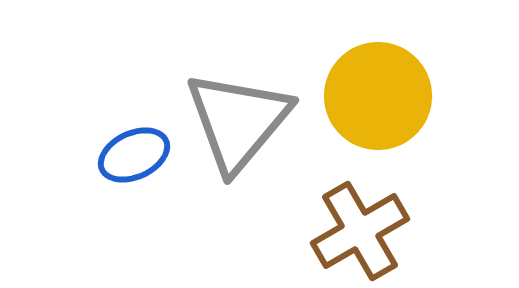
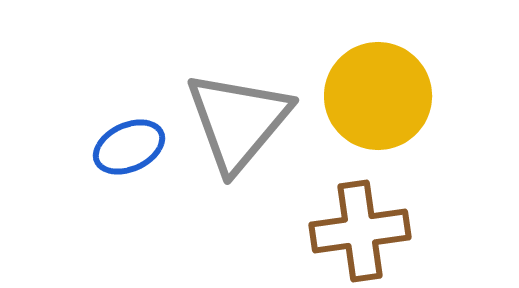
blue ellipse: moved 5 px left, 8 px up
brown cross: rotated 22 degrees clockwise
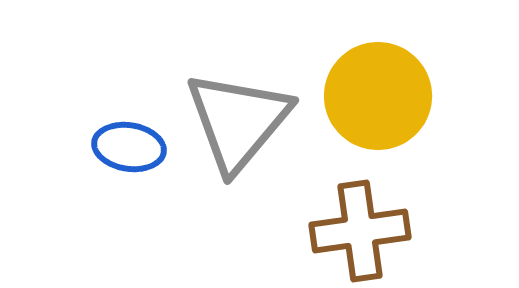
blue ellipse: rotated 34 degrees clockwise
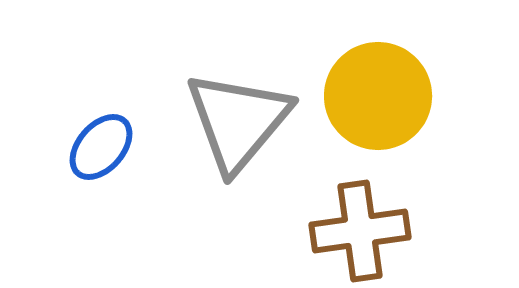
blue ellipse: moved 28 px left; rotated 58 degrees counterclockwise
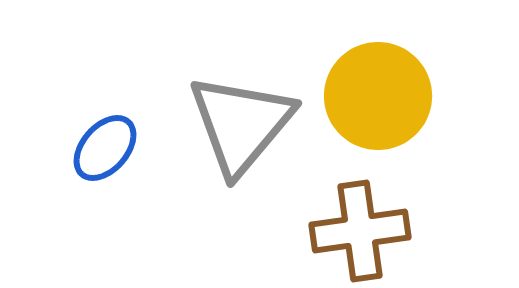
gray triangle: moved 3 px right, 3 px down
blue ellipse: moved 4 px right, 1 px down
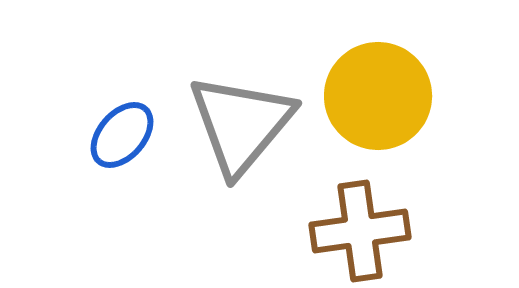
blue ellipse: moved 17 px right, 13 px up
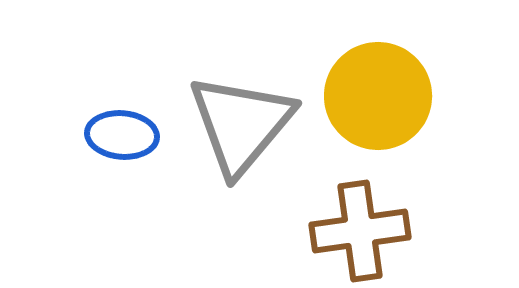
blue ellipse: rotated 54 degrees clockwise
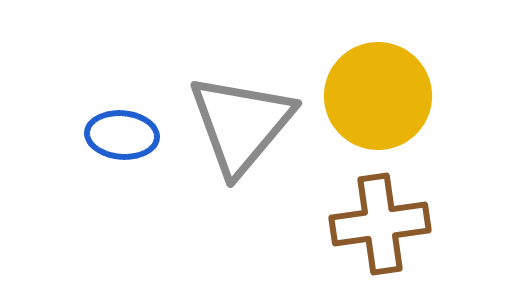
brown cross: moved 20 px right, 7 px up
